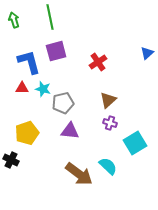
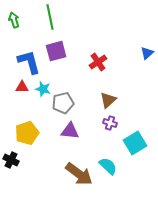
red triangle: moved 1 px up
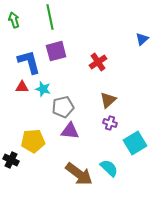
blue triangle: moved 5 px left, 14 px up
gray pentagon: moved 4 px down
yellow pentagon: moved 6 px right, 8 px down; rotated 15 degrees clockwise
cyan semicircle: moved 1 px right, 2 px down
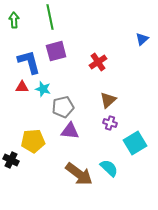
green arrow: rotated 14 degrees clockwise
